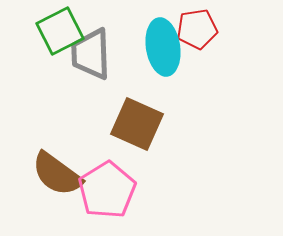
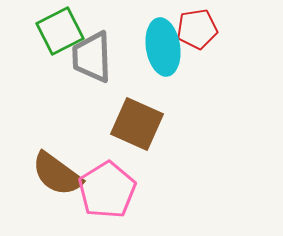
gray trapezoid: moved 1 px right, 3 px down
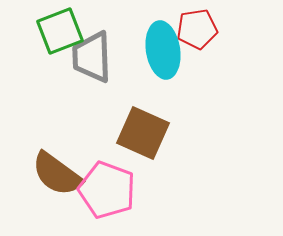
green square: rotated 6 degrees clockwise
cyan ellipse: moved 3 px down
brown square: moved 6 px right, 9 px down
pink pentagon: rotated 20 degrees counterclockwise
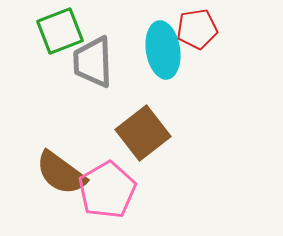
gray trapezoid: moved 1 px right, 5 px down
brown square: rotated 28 degrees clockwise
brown semicircle: moved 4 px right, 1 px up
pink pentagon: rotated 22 degrees clockwise
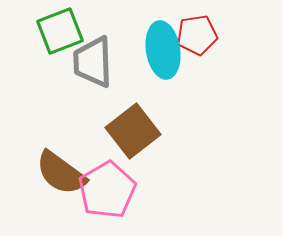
red pentagon: moved 6 px down
brown square: moved 10 px left, 2 px up
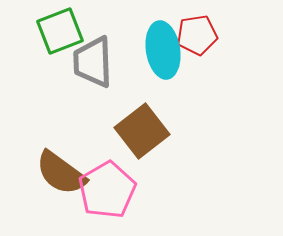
brown square: moved 9 px right
